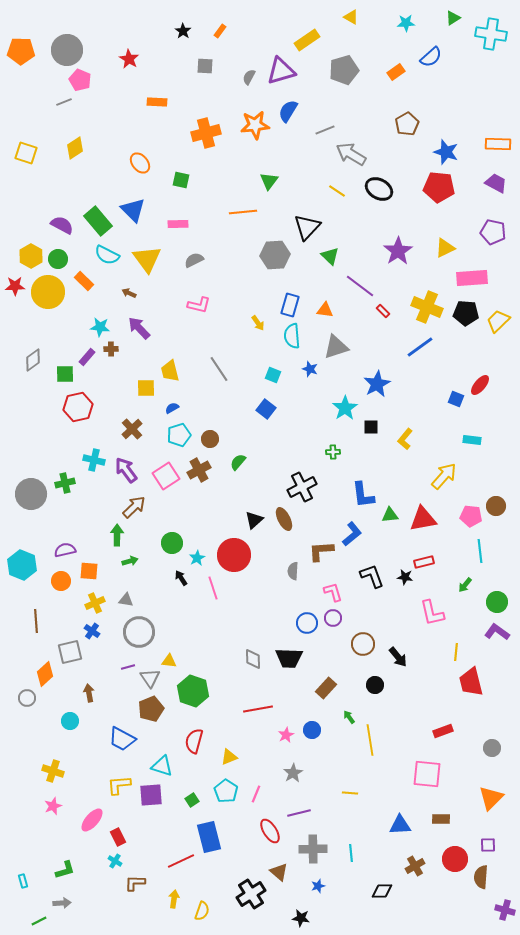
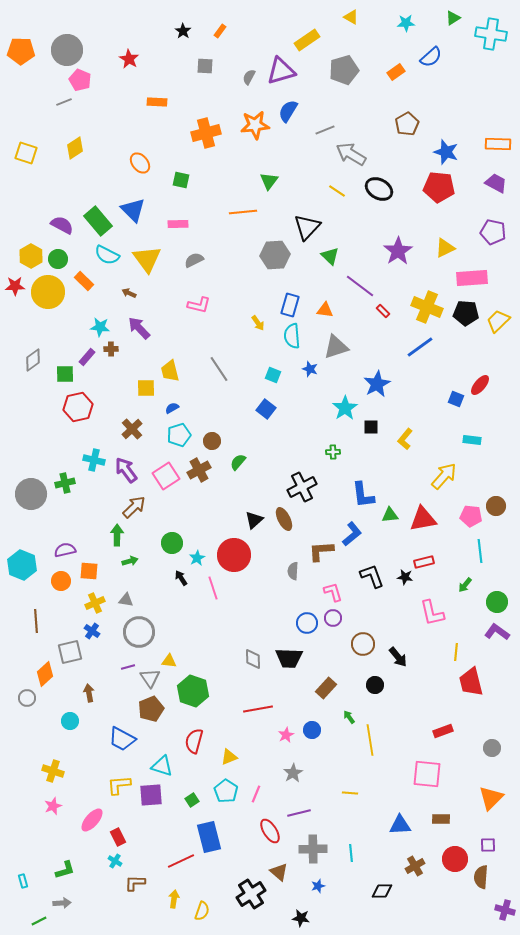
brown circle at (210, 439): moved 2 px right, 2 px down
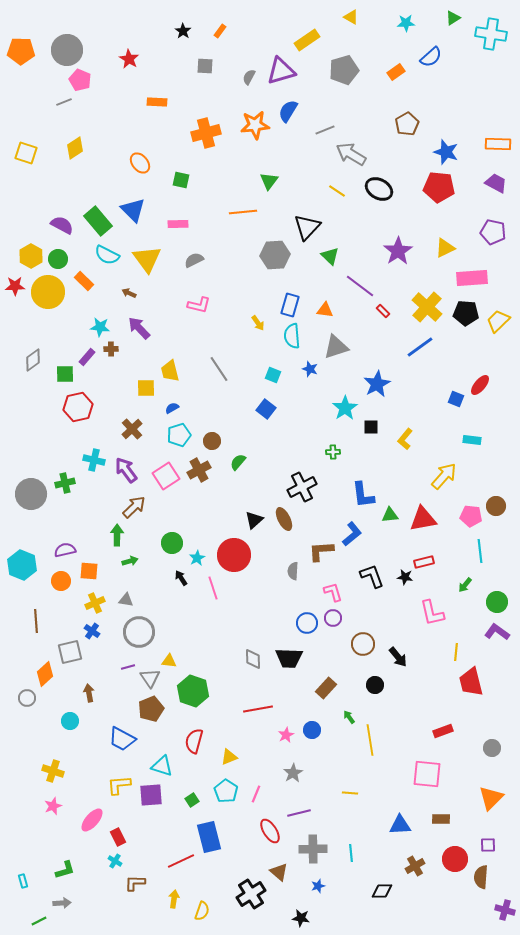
yellow cross at (427, 307): rotated 20 degrees clockwise
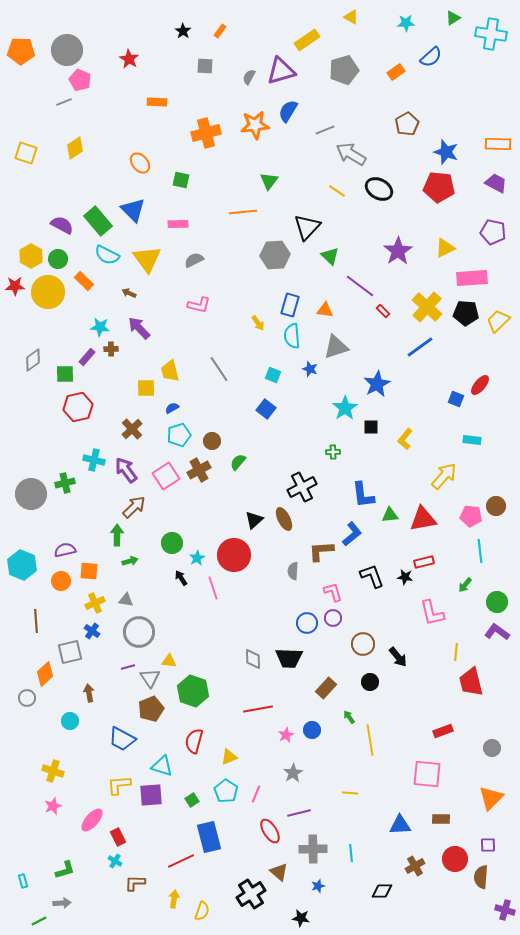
black circle at (375, 685): moved 5 px left, 3 px up
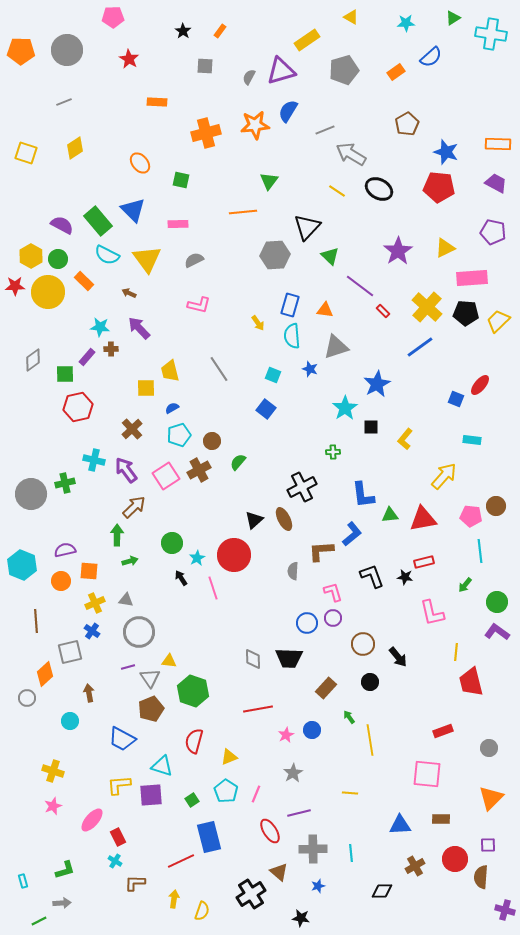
pink pentagon at (80, 80): moved 33 px right, 63 px up; rotated 25 degrees counterclockwise
gray circle at (492, 748): moved 3 px left
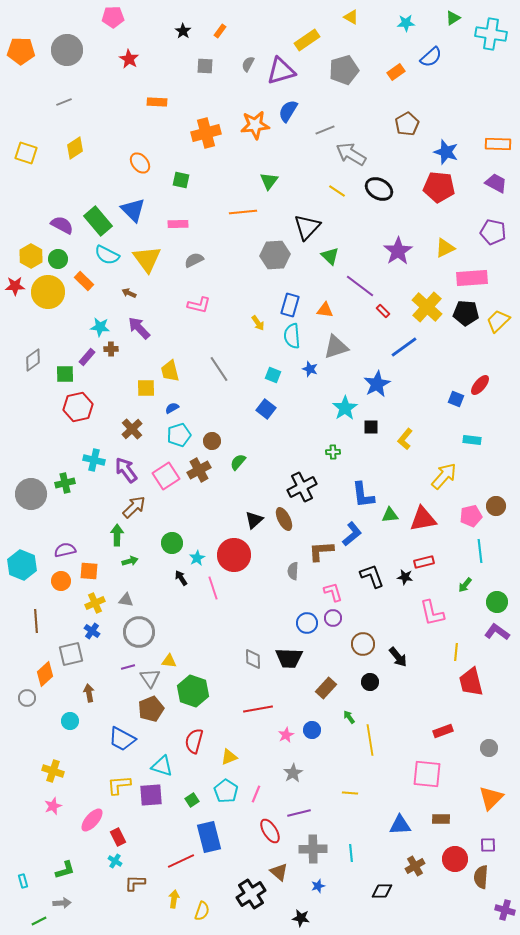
gray semicircle at (249, 77): moved 1 px left, 13 px up
blue line at (420, 347): moved 16 px left
pink pentagon at (471, 516): rotated 20 degrees counterclockwise
gray square at (70, 652): moved 1 px right, 2 px down
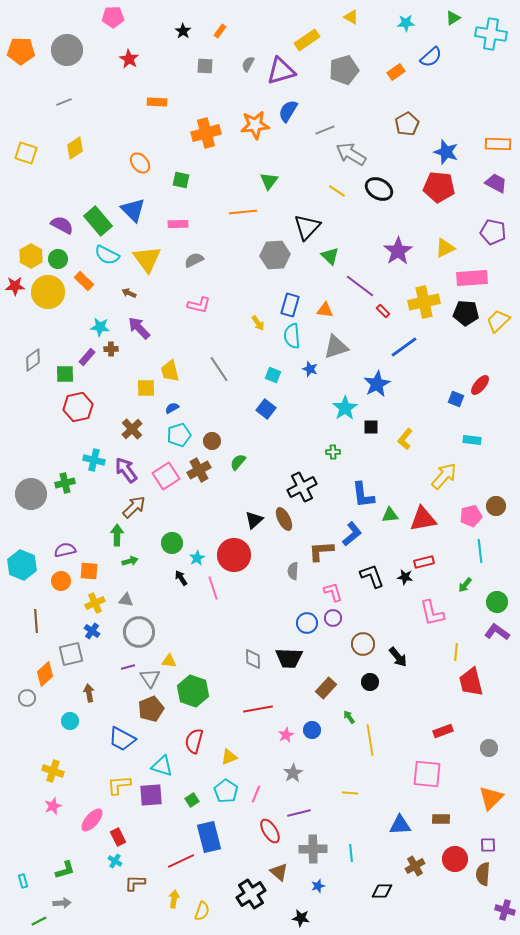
yellow cross at (427, 307): moved 3 px left, 5 px up; rotated 36 degrees clockwise
brown semicircle at (481, 877): moved 2 px right, 3 px up
